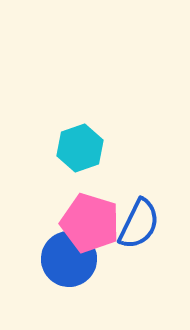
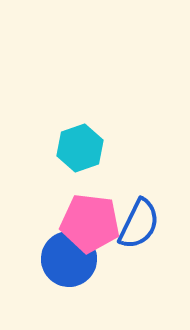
pink pentagon: rotated 10 degrees counterclockwise
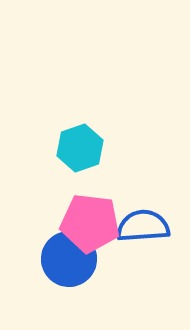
blue semicircle: moved 4 px right, 2 px down; rotated 120 degrees counterclockwise
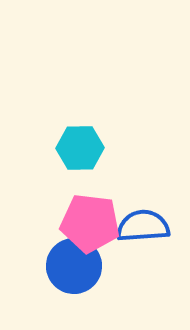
cyan hexagon: rotated 18 degrees clockwise
blue circle: moved 5 px right, 7 px down
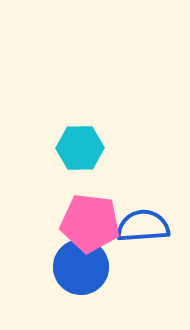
blue circle: moved 7 px right, 1 px down
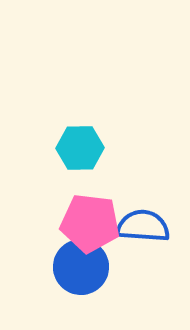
blue semicircle: rotated 8 degrees clockwise
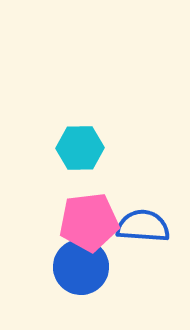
pink pentagon: moved 1 px left, 1 px up; rotated 14 degrees counterclockwise
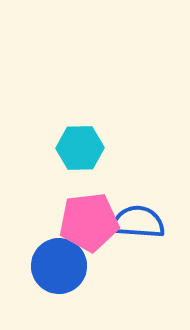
blue semicircle: moved 5 px left, 4 px up
blue circle: moved 22 px left, 1 px up
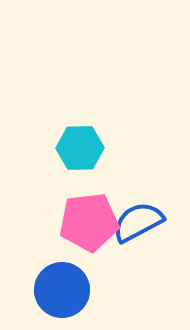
blue semicircle: rotated 32 degrees counterclockwise
blue circle: moved 3 px right, 24 px down
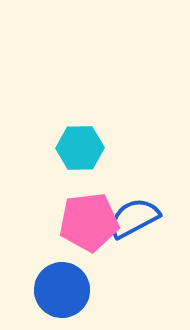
blue semicircle: moved 4 px left, 4 px up
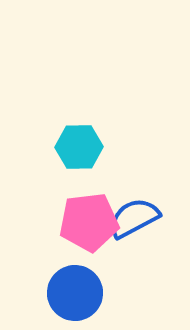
cyan hexagon: moved 1 px left, 1 px up
blue circle: moved 13 px right, 3 px down
